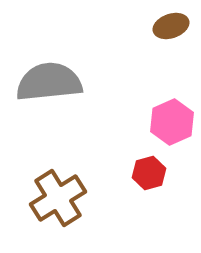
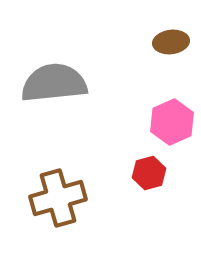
brown ellipse: moved 16 px down; rotated 12 degrees clockwise
gray semicircle: moved 5 px right, 1 px down
brown cross: rotated 16 degrees clockwise
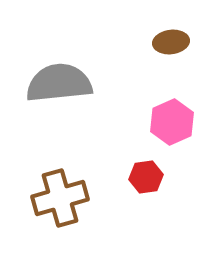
gray semicircle: moved 5 px right
red hexagon: moved 3 px left, 4 px down; rotated 8 degrees clockwise
brown cross: moved 2 px right
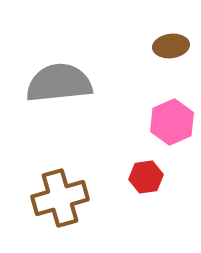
brown ellipse: moved 4 px down
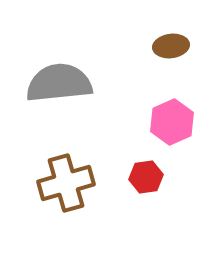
brown cross: moved 6 px right, 15 px up
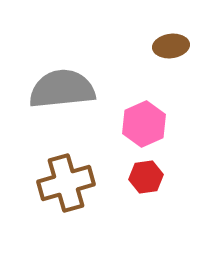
gray semicircle: moved 3 px right, 6 px down
pink hexagon: moved 28 px left, 2 px down
